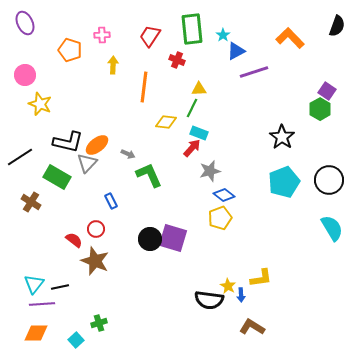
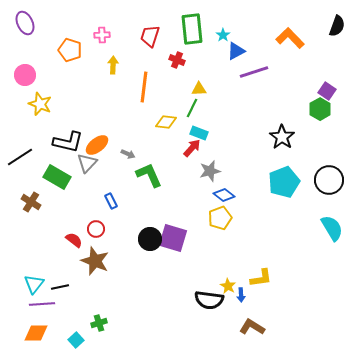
red trapezoid at (150, 36): rotated 15 degrees counterclockwise
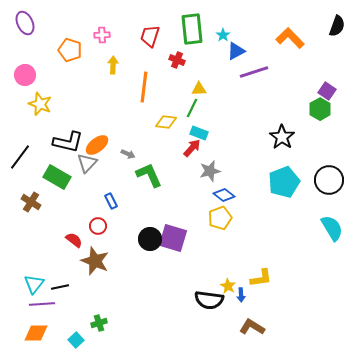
black line at (20, 157): rotated 20 degrees counterclockwise
red circle at (96, 229): moved 2 px right, 3 px up
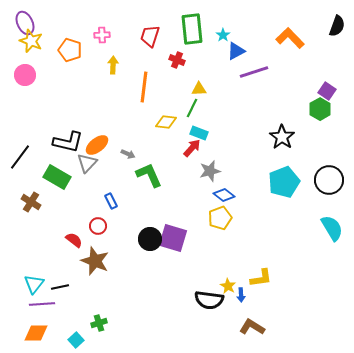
yellow star at (40, 104): moved 9 px left, 63 px up
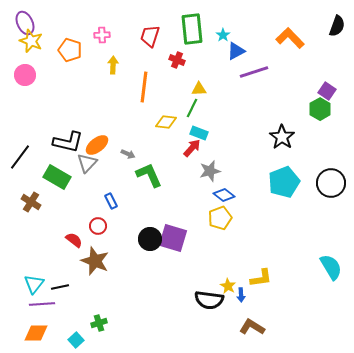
black circle at (329, 180): moved 2 px right, 3 px down
cyan semicircle at (332, 228): moved 1 px left, 39 px down
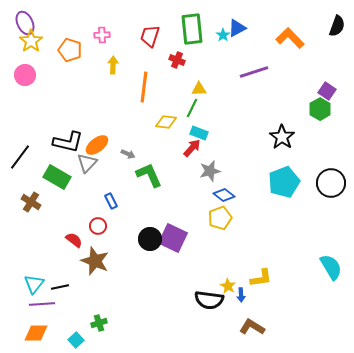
yellow star at (31, 41): rotated 15 degrees clockwise
blue triangle at (236, 51): moved 1 px right, 23 px up
purple square at (173, 238): rotated 8 degrees clockwise
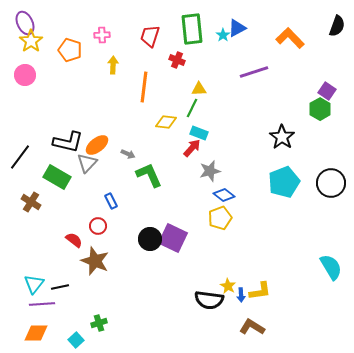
yellow L-shape at (261, 278): moved 1 px left, 13 px down
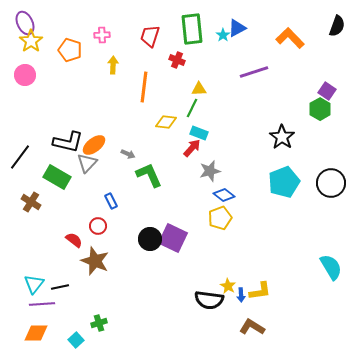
orange ellipse at (97, 145): moved 3 px left
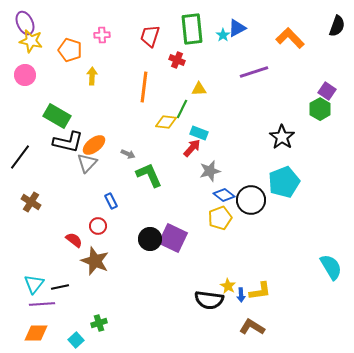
yellow star at (31, 41): rotated 25 degrees counterclockwise
yellow arrow at (113, 65): moved 21 px left, 11 px down
green line at (192, 108): moved 10 px left, 1 px down
green rectangle at (57, 177): moved 61 px up
black circle at (331, 183): moved 80 px left, 17 px down
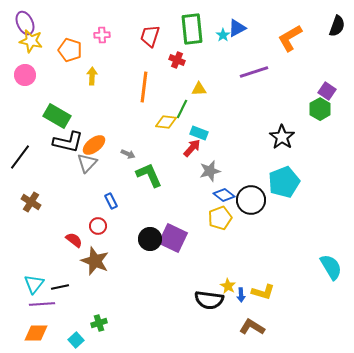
orange L-shape at (290, 38): rotated 76 degrees counterclockwise
yellow L-shape at (260, 291): moved 3 px right, 1 px down; rotated 25 degrees clockwise
